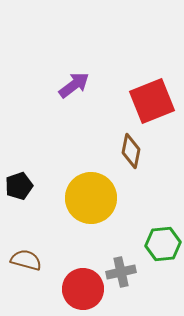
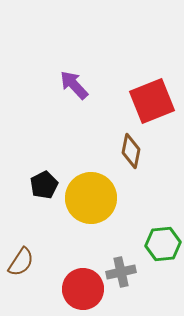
purple arrow: rotated 96 degrees counterclockwise
black pentagon: moved 25 px right, 1 px up; rotated 8 degrees counterclockwise
brown semicircle: moved 5 px left, 2 px down; rotated 108 degrees clockwise
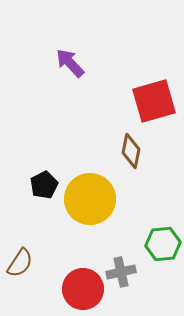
purple arrow: moved 4 px left, 22 px up
red square: moved 2 px right; rotated 6 degrees clockwise
yellow circle: moved 1 px left, 1 px down
brown semicircle: moved 1 px left, 1 px down
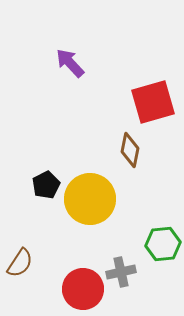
red square: moved 1 px left, 1 px down
brown diamond: moved 1 px left, 1 px up
black pentagon: moved 2 px right
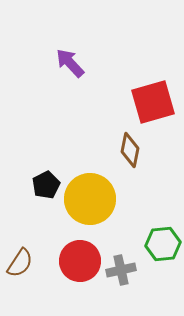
gray cross: moved 2 px up
red circle: moved 3 px left, 28 px up
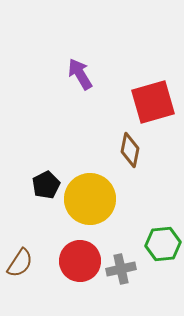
purple arrow: moved 10 px right, 11 px down; rotated 12 degrees clockwise
gray cross: moved 1 px up
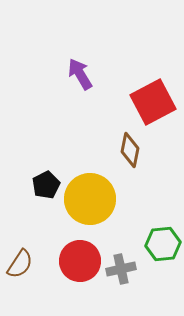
red square: rotated 12 degrees counterclockwise
brown semicircle: moved 1 px down
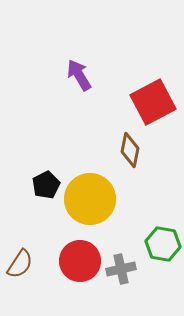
purple arrow: moved 1 px left, 1 px down
green hexagon: rotated 16 degrees clockwise
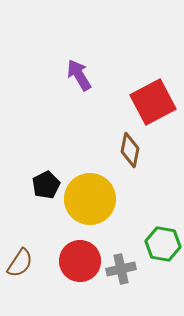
brown semicircle: moved 1 px up
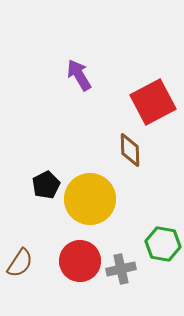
brown diamond: rotated 12 degrees counterclockwise
